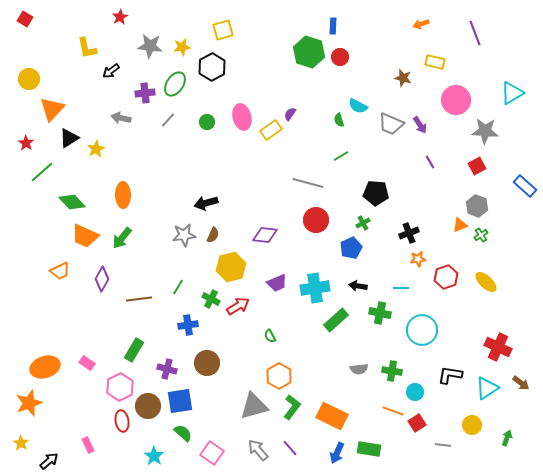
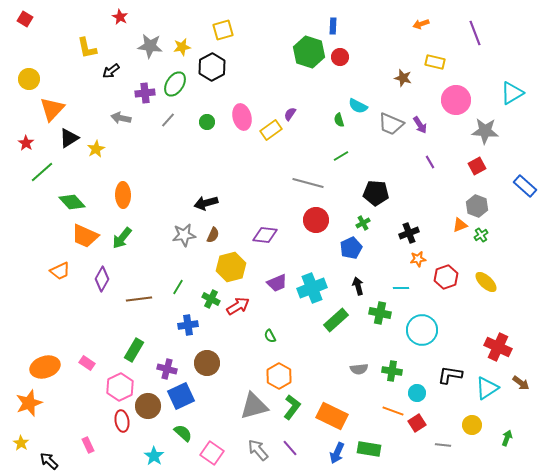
red star at (120, 17): rotated 14 degrees counterclockwise
black arrow at (358, 286): rotated 66 degrees clockwise
cyan cross at (315, 288): moved 3 px left; rotated 12 degrees counterclockwise
cyan circle at (415, 392): moved 2 px right, 1 px down
blue square at (180, 401): moved 1 px right, 5 px up; rotated 16 degrees counterclockwise
black arrow at (49, 461): rotated 96 degrees counterclockwise
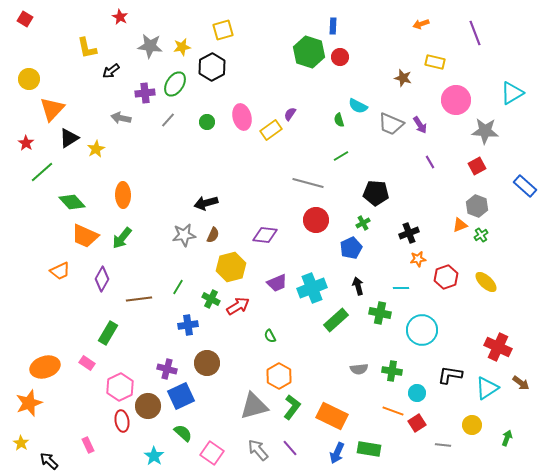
green rectangle at (134, 350): moved 26 px left, 17 px up
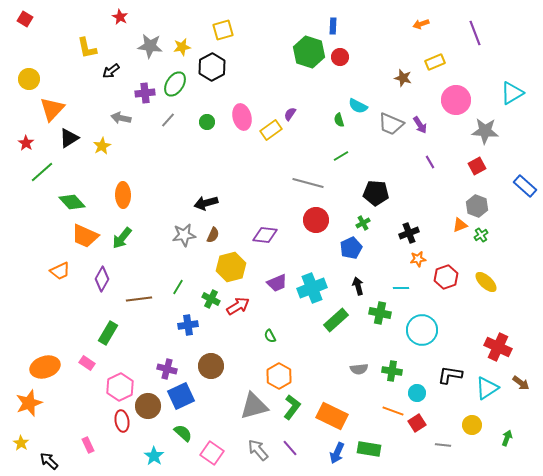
yellow rectangle at (435, 62): rotated 36 degrees counterclockwise
yellow star at (96, 149): moved 6 px right, 3 px up
brown circle at (207, 363): moved 4 px right, 3 px down
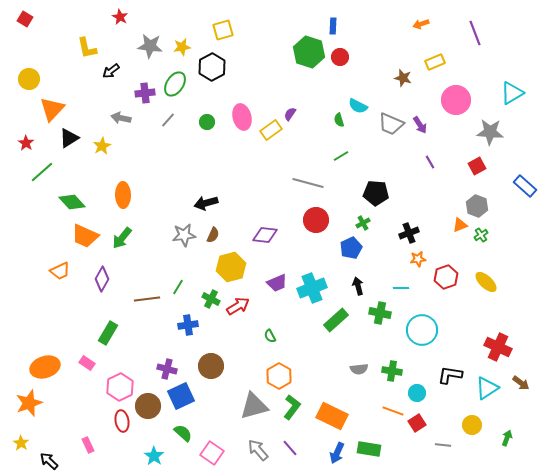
gray star at (485, 131): moved 5 px right, 1 px down
brown line at (139, 299): moved 8 px right
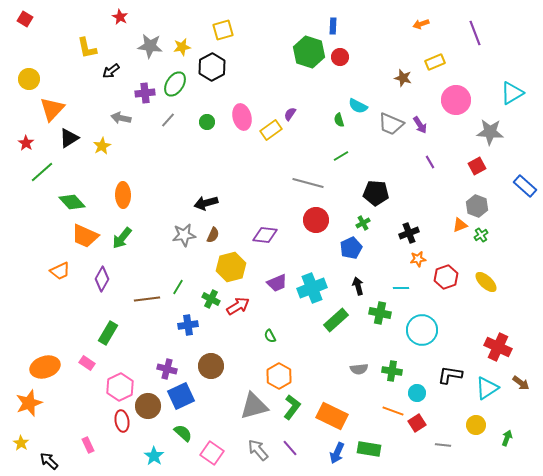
yellow circle at (472, 425): moved 4 px right
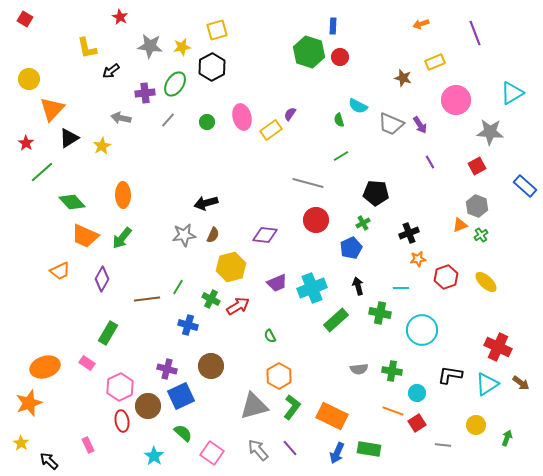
yellow square at (223, 30): moved 6 px left
blue cross at (188, 325): rotated 24 degrees clockwise
cyan triangle at (487, 388): moved 4 px up
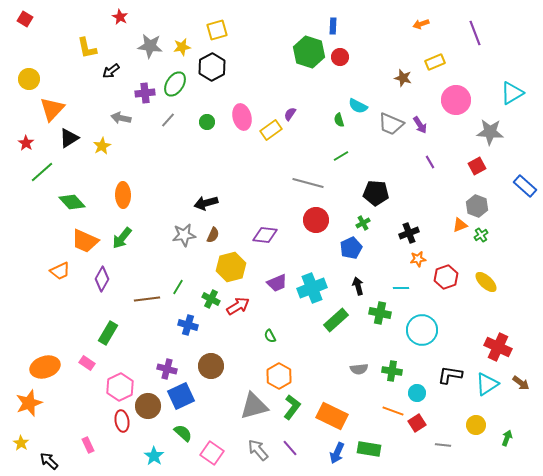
orange trapezoid at (85, 236): moved 5 px down
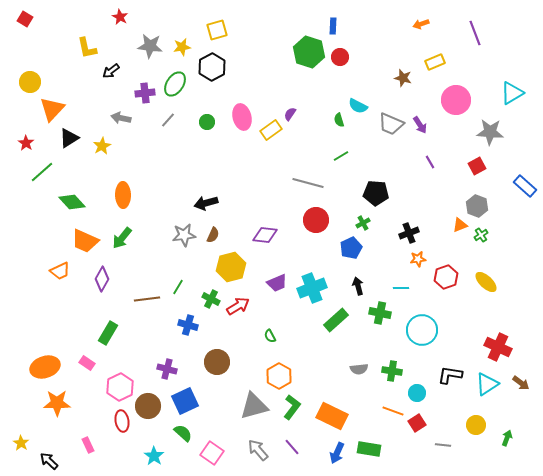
yellow circle at (29, 79): moved 1 px right, 3 px down
brown circle at (211, 366): moved 6 px right, 4 px up
blue square at (181, 396): moved 4 px right, 5 px down
orange star at (29, 403): moved 28 px right; rotated 20 degrees clockwise
purple line at (290, 448): moved 2 px right, 1 px up
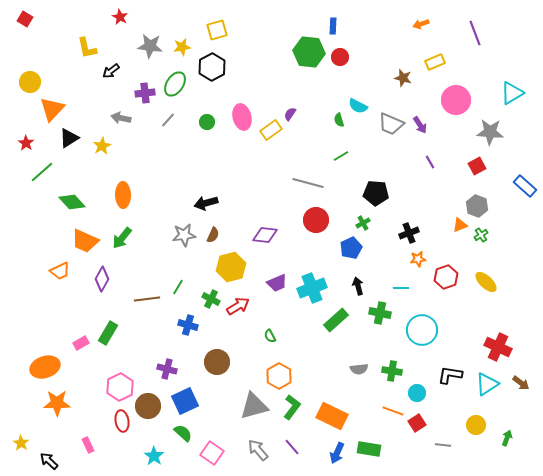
green hexagon at (309, 52): rotated 12 degrees counterclockwise
pink rectangle at (87, 363): moved 6 px left, 20 px up; rotated 63 degrees counterclockwise
